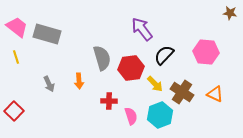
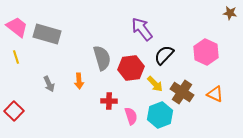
pink hexagon: rotated 20 degrees clockwise
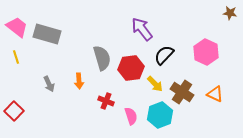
red cross: moved 3 px left; rotated 21 degrees clockwise
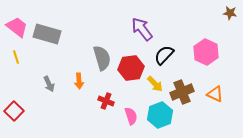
brown cross: rotated 35 degrees clockwise
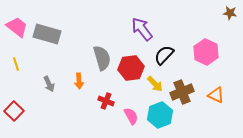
yellow line: moved 7 px down
orange triangle: moved 1 px right, 1 px down
pink semicircle: rotated 12 degrees counterclockwise
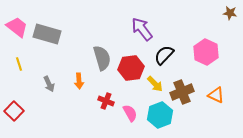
yellow line: moved 3 px right
pink semicircle: moved 1 px left, 3 px up
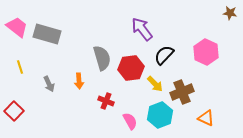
yellow line: moved 1 px right, 3 px down
orange triangle: moved 10 px left, 23 px down
pink semicircle: moved 8 px down
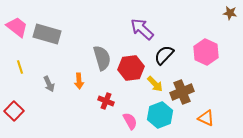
purple arrow: rotated 10 degrees counterclockwise
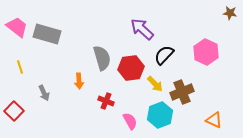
gray arrow: moved 5 px left, 9 px down
orange triangle: moved 8 px right, 2 px down
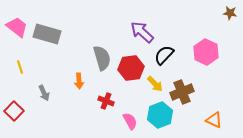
purple arrow: moved 3 px down
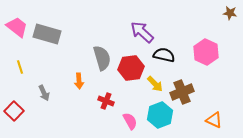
black semicircle: rotated 60 degrees clockwise
